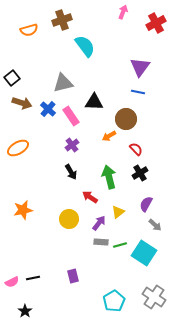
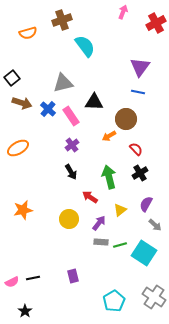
orange semicircle: moved 1 px left, 3 px down
yellow triangle: moved 2 px right, 2 px up
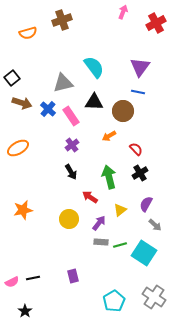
cyan semicircle: moved 9 px right, 21 px down
brown circle: moved 3 px left, 8 px up
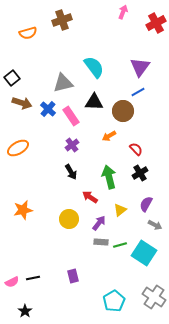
blue line: rotated 40 degrees counterclockwise
gray arrow: rotated 16 degrees counterclockwise
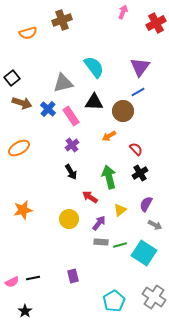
orange ellipse: moved 1 px right
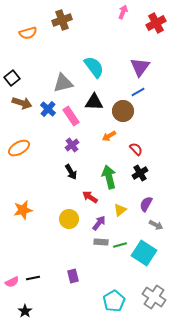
gray arrow: moved 1 px right
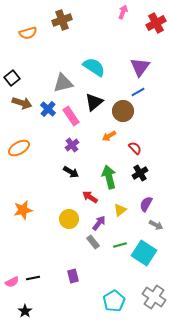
cyan semicircle: rotated 20 degrees counterclockwise
black triangle: rotated 42 degrees counterclockwise
red semicircle: moved 1 px left, 1 px up
black arrow: rotated 28 degrees counterclockwise
gray rectangle: moved 8 px left; rotated 48 degrees clockwise
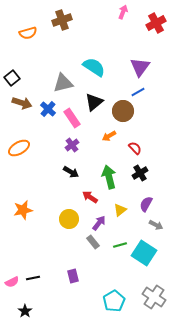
pink rectangle: moved 1 px right, 2 px down
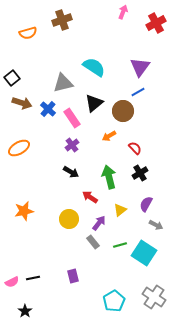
black triangle: moved 1 px down
orange star: moved 1 px right, 1 px down
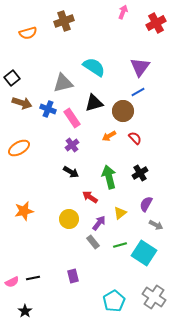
brown cross: moved 2 px right, 1 px down
black triangle: rotated 24 degrees clockwise
blue cross: rotated 21 degrees counterclockwise
red semicircle: moved 10 px up
yellow triangle: moved 3 px down
